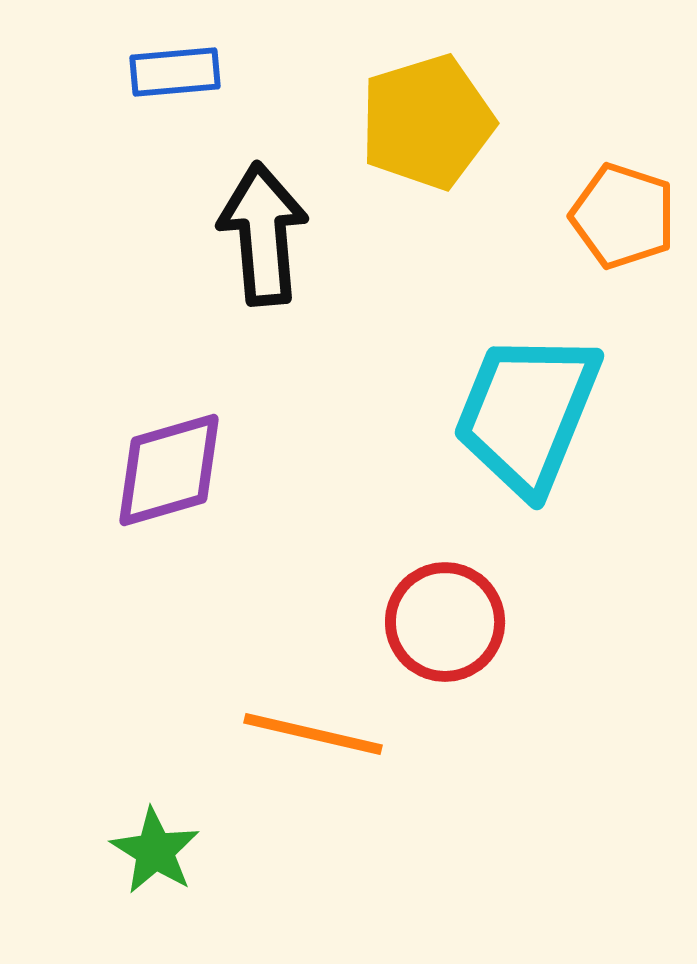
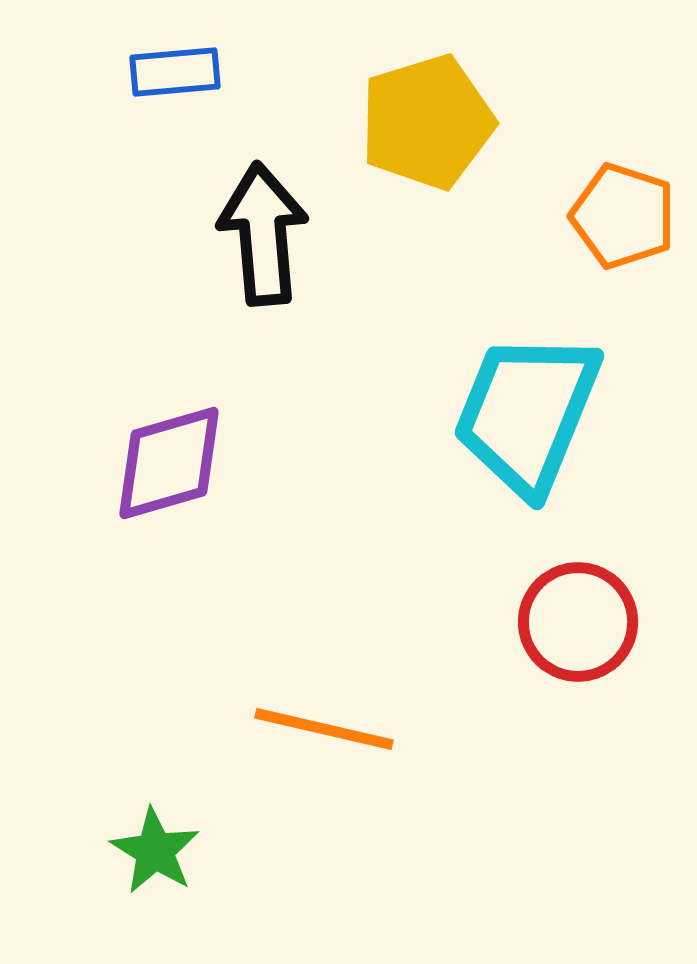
purple diamond: moved 7 px up
red circle: moved 133 px right
orange line: moved 11 px right, 5 px up
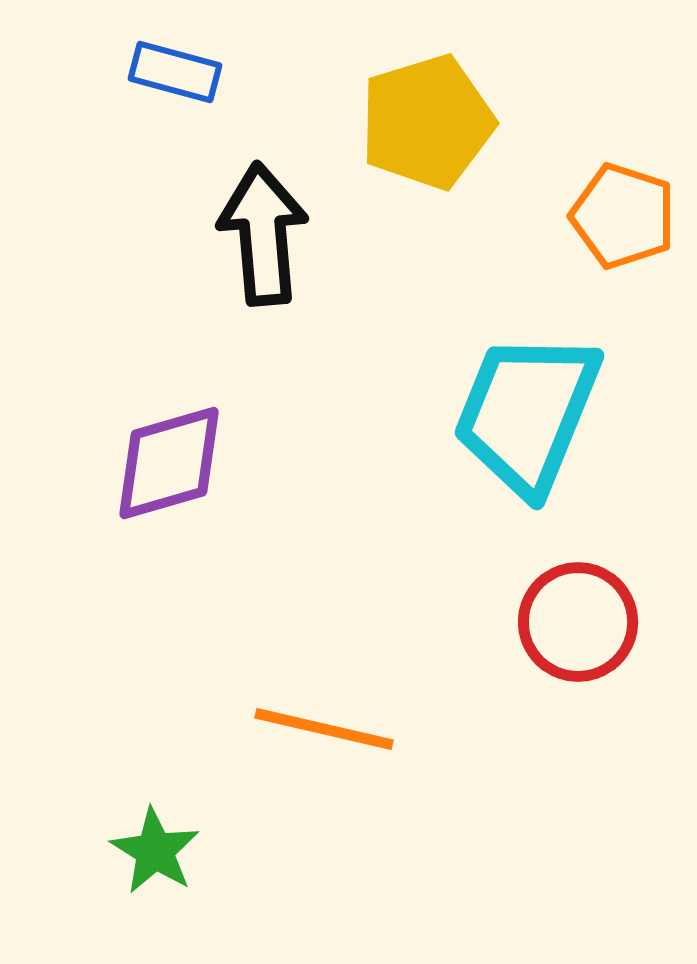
blue rectangle: rotated 20 degrees clockwise
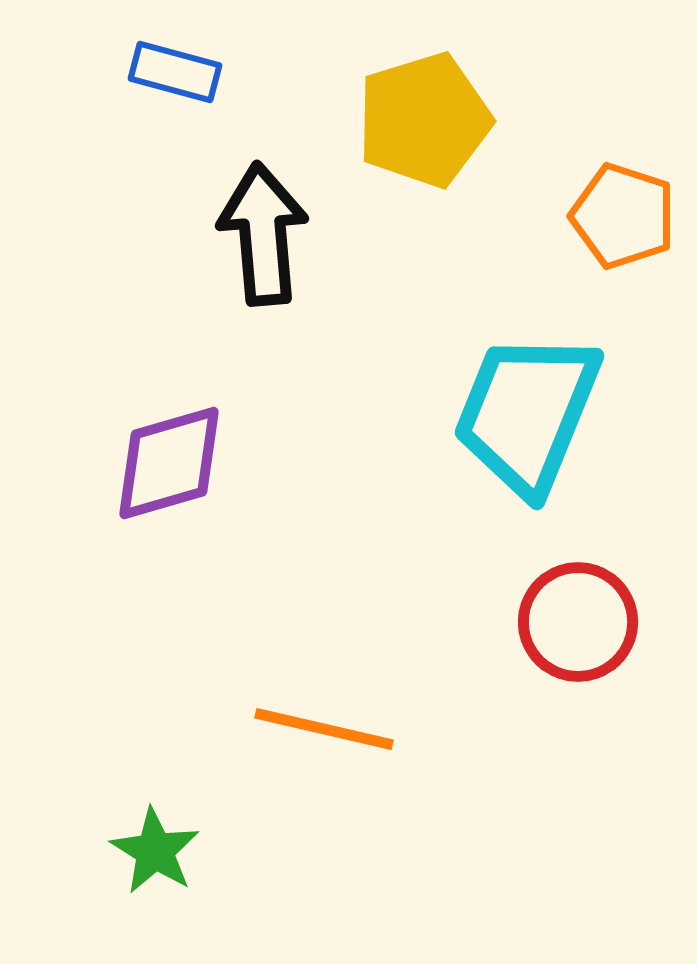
yellow pentagon: moved 3 px left, 2 px up
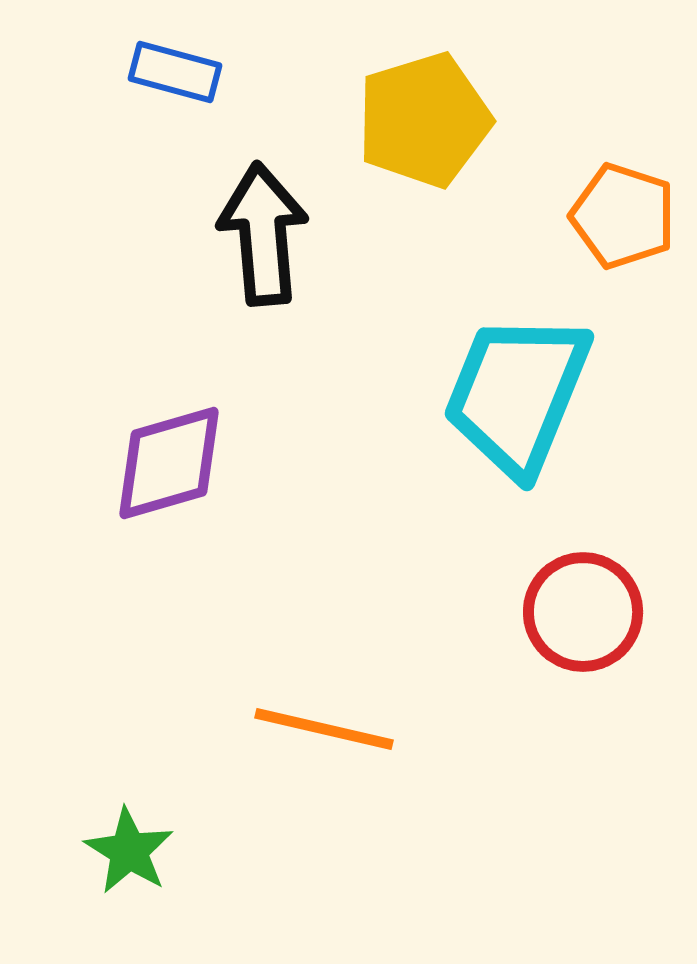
cyan trapezoid: moved 10 px left, 19 px up
red circle: moved 5 px right, 10 px up
green star: moved 26 px left
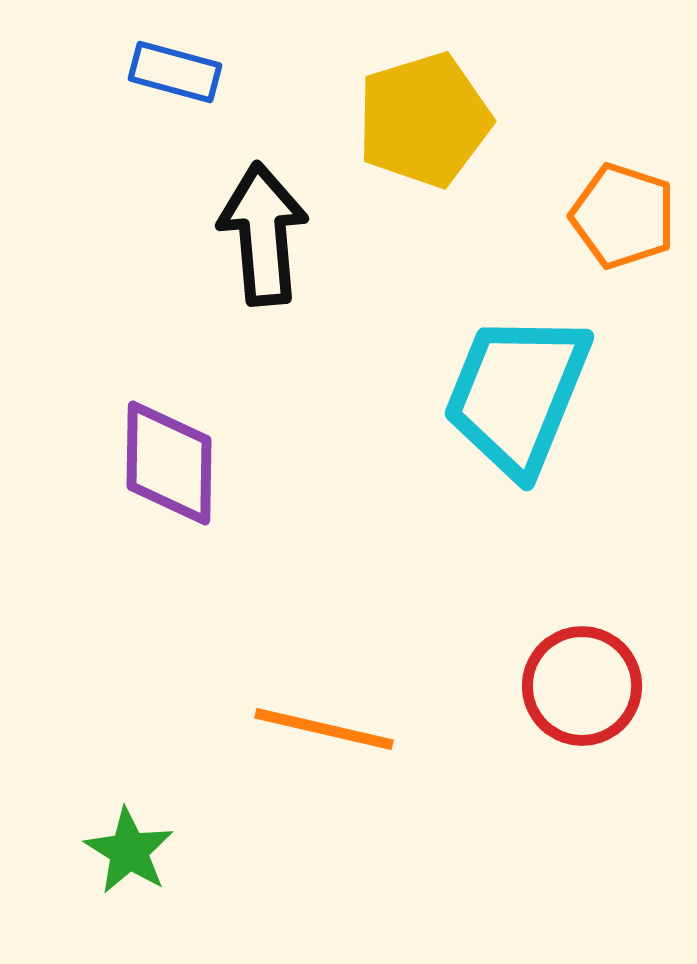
purple diamond: rotated 73 degrees counterclockwise
red circle: moved 1 px left, 74 px down
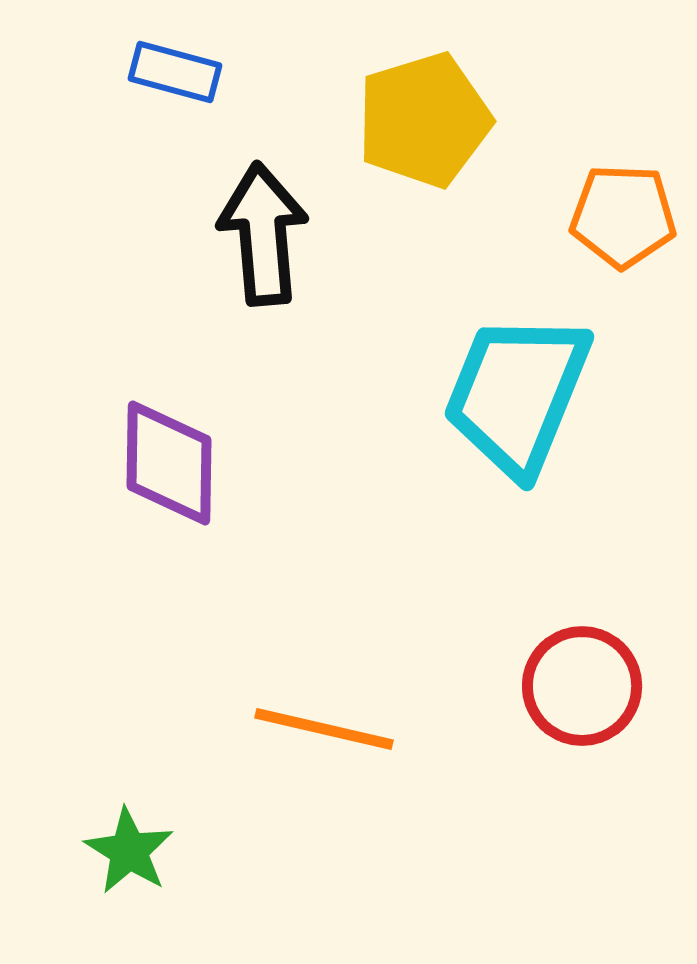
orange pentagon: rotated 16 degrees counterclockwise
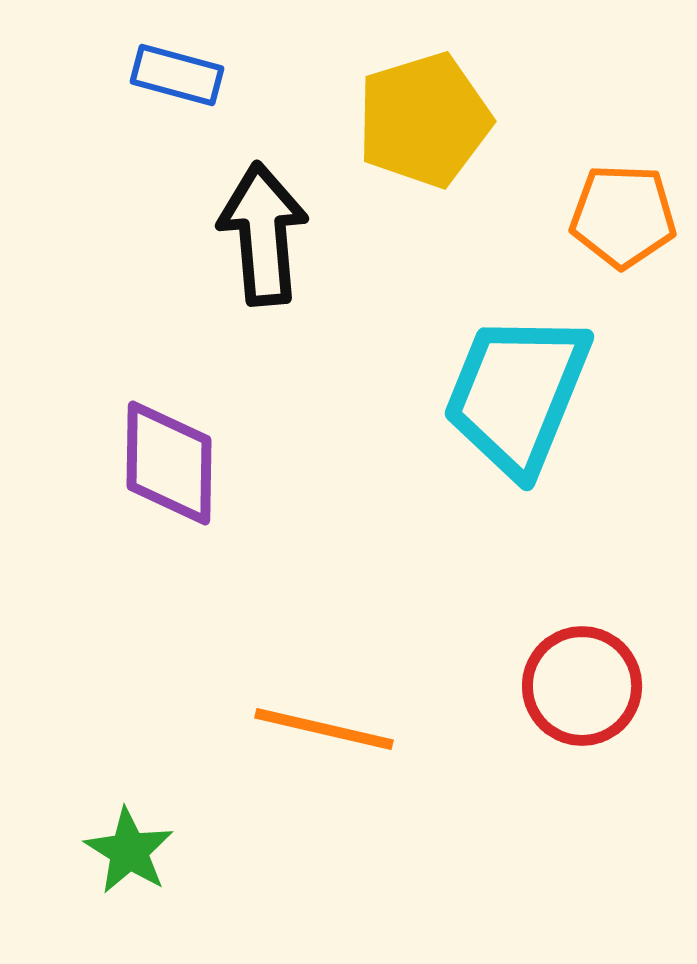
blue rectangle: moved 2 px right, 3 px down
